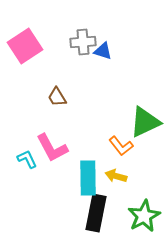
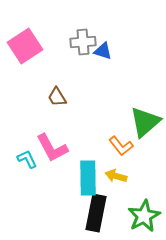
green triangle: rotated 16 degrees counterclockwise
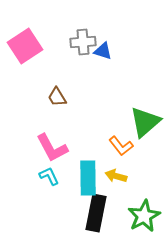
cyan L-shape: moved 22 px right, 17 px down
